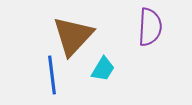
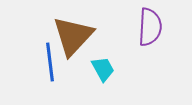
cyan trapezoid: rotated 60 degrees counterclockwise
blue line: moved 2 px left, 13 px up
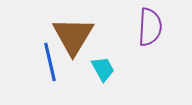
brown triangle: rotated 12 degrees counterclockwise
blue line: rotated 6 degrees counterclockwise
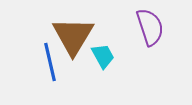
purple semicircle: rotated 21 degrees counterclockwise
cyan trapezoid: moved 13 px up
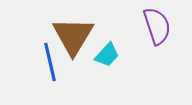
purple semicircle: moved 7 px right, 1 px up
cyan trapezoid: moved 4 px right, 1 px up; rotated 72 degrees clockwise
